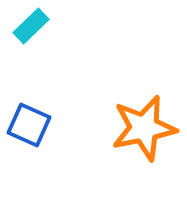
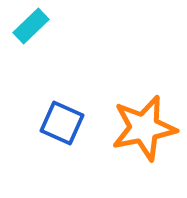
blue square: moved 33 px right, 2 px up
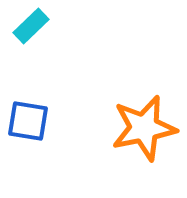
blue square: moved 34 px left, 2 px up; rotated 15 degrees counterclockwise
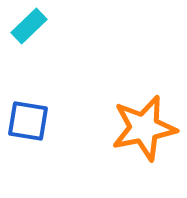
cyan rectangle: moved 2 px left
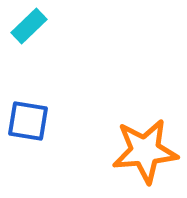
orange star: moved 1 px right, 23 px down; rotated 6 degrees clockwise
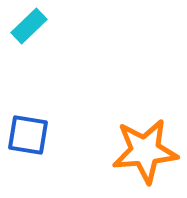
blue square: moved 14 px down
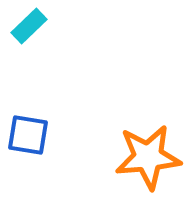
orange star: moved 3 px right, 6 px down
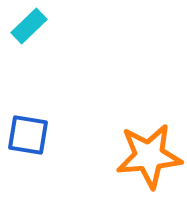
orange star: moved 1 px right, 1 px up
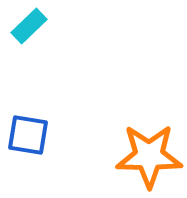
orange star: rotated 6 degrees clockwise
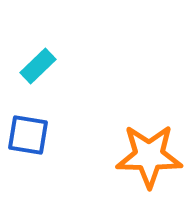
cyan rectangle: moved 9 px right, 40 px down
